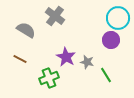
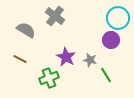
gray star: moved 3 px right, 2 px up
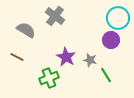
brown line: moved 3 px left, 2 px up
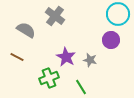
cyan circle: moved 4 px up
green line: moved 25 px left, 12 px down
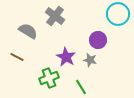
gray semicircle: moved 2 px right, 1 px down
purple circle: moved 13 px left
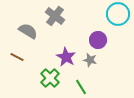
green cross: moved 1 px right; rotated 24 degrees counterclockwise
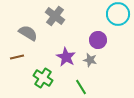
gray semicircle: moved 2 px down
brown line: rotated 40 degrees counterclockwise
green cross: moved 7 px left; rotated 12 degrees counterclockwise
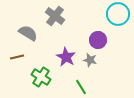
green cross: moved 2 px left, 1 px up
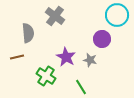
cyan circle: moved 1 px left, 1 px down
gray semicircle: rotated 54 degrees clockwise
purple circle: moved 4 px right, 1 px up
green cross: moved 5 px right, 1 px up
